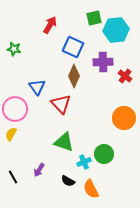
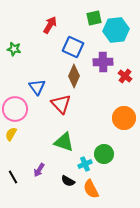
cyan cross: moved 1 px right, 2 px down
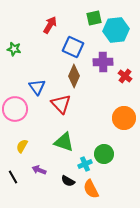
yellow semicircle: moved 11 px right, 12 px down
purple arrow: rotated 80 degrees clockwise
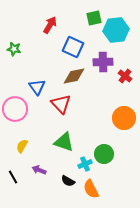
brown diamond: rotated 55 degrees clockwise
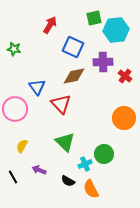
green triangle: moved 1 px right; rotated 25 degrees clockwise
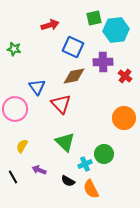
red arrow: rotated 42 degrees clockwise
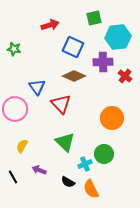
cyan hexagon: moved 2 px right, 7 px down
brown diamond: rotated 35 degrees clockwise
orange circle: moved 12 px left
black semicircle: moved 1 px down
